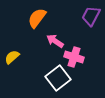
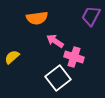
orange semicircle: rotated 135 degrees counterclockwise
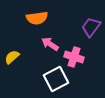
purple trapezoid: moved 11 px down; rotated 10 degrees clockwise
pink arrow: moved 5 px left, 3 px down
white square: moved 2 px left, 1 px down; rotated 10 degrees clockwise
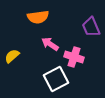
orange semicircle: moved 1 px right, 1 px up
purple trapezoid: rotated 60 degrees counterclockwise
yellow semicircle: moved 1 px up
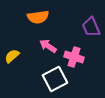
pink arrow: moved 2 px left, 2 px down
white square: moved 1 px left
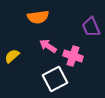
pink cross: moved 1 px left, 1 px up
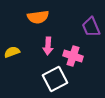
pink arrow: rotated 120 degrees counterclockwise
yellow semicircle: moved 4 px up; rotated 21 degrees clockwise
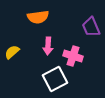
yellow semicircle: rotated 21 degrees counterclockwise
